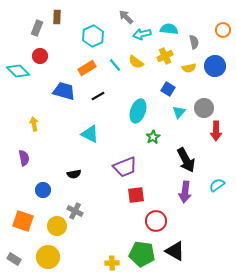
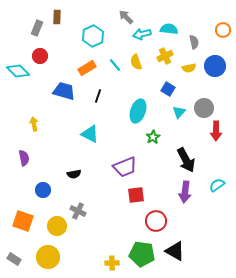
yellow semicircle at (136, 62): rotated 35 degrees clockwise
black line at (98, 96): rotated 40 degrees counterclockwise
gray cross at (75, 211): moved 3 px right
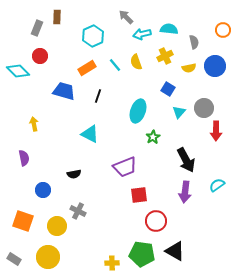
red square at (136, 195): moved 3 px right
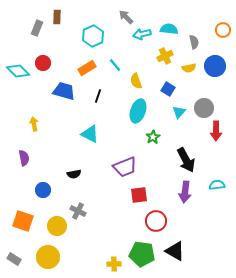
red circle at (40, 56): moved 3 px right, 7 px down
yellow semicircle at (136, 62): moved 19 px down
cyan semicircle at (217, 185): rotated 28 degrees clockwise
yellow cross at (112, 263): moved 2 px right, 1 px down
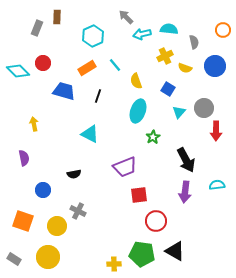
yellow semicircle at (189, 68): moved 4 px left; rotated 32 degrees clockwise
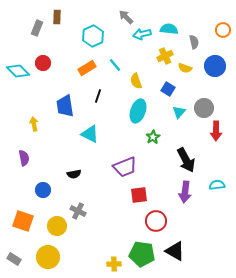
blue trapezoid at (64, 91): moved 1 px right, 15 px down; rotated 115 degrees counterclockwise
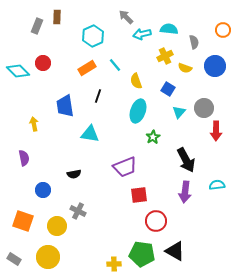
gray rectangle at (37, 28): moved 2 px up
cyan triangle at (90, 134): rotated 18 degrees counterclockwise
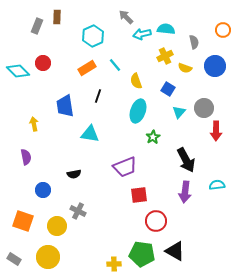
cyan semicircle at (169, 29): moved 3 px left
purple semicircle at (24, 158): moved 2 px right, 1 px up
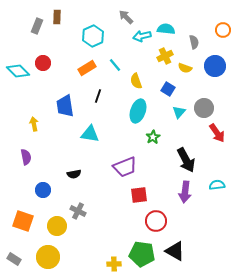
cyan arrow at (142, 34): moved 2 px down
red arrow at (216, 131): moved 1 px right, 2 px down; rotated 36 degrees counterclockwise
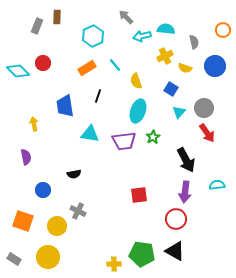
blue square at (168, 89): moved 3 px right
red arrow at (217, 133): moved 10 px left
purple trapezoid at (125, 167): moved 1 px left, 26 px up; rotated 15 degrees clockwise
red circle at (156, 221): moved 20 px right, 2 px up
